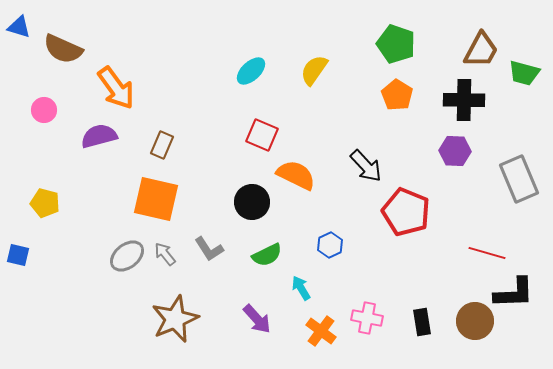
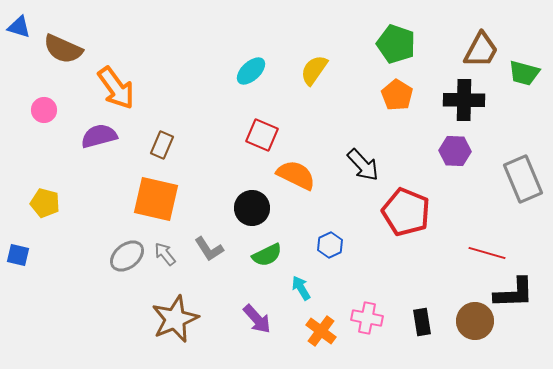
black arrow: moved 3 px left, 1 px up
gray rectangle: moved 4 px right
black circle: moved 6 px down
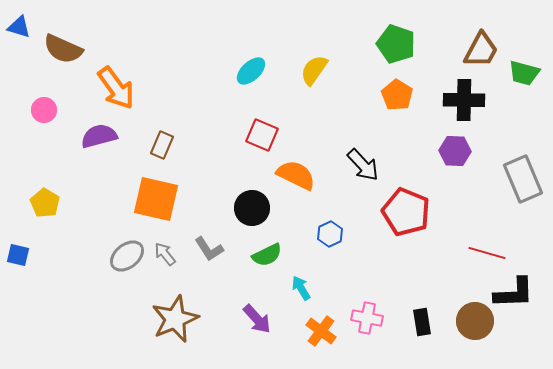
yellow pentagon: rotated 16 degrees clockwise
blue hexagon: moved 11 px up
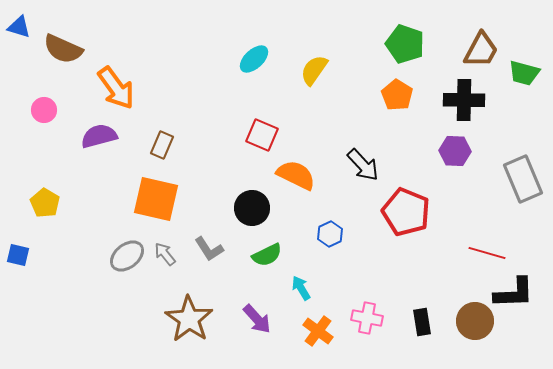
green pentagon: moved 9 px right
cyan ellipse: moved 3 px right, 12 px up
brown star: moved 14 px right; rotated 15 degrees counterclockwise
orange cross: moved 3 px left
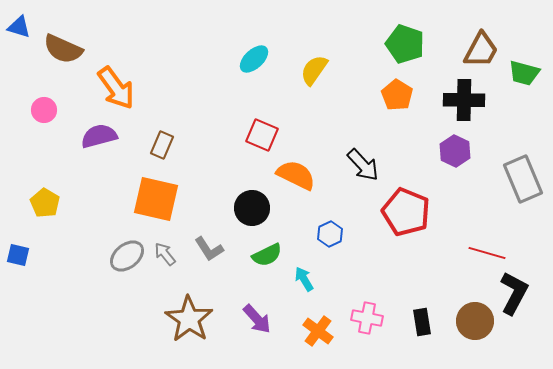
purple hexagon: rotated 24 degrees clockwise
cyan arrow: moved 3 px right, 9 px up
black L-shape: rotated 60 degrees counterclockwise
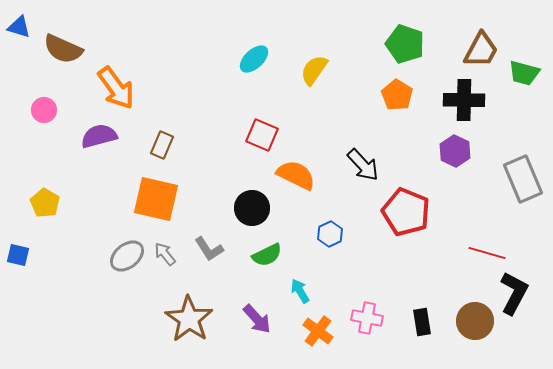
cyan arrow: moved 4 px left, 12 px down
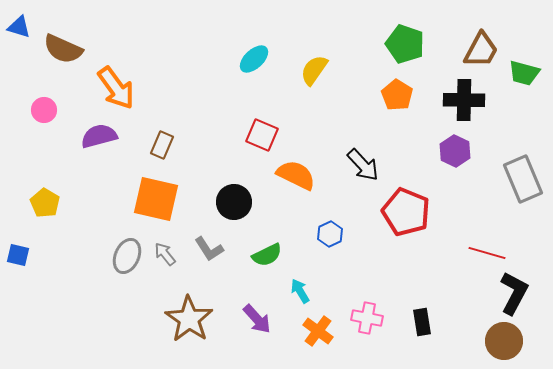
black circle: moved 18 px left, 6 px up
gray ellipse: rotated 28 degrees counterclockwise
brown circle: moved 29 px right, 20 px down
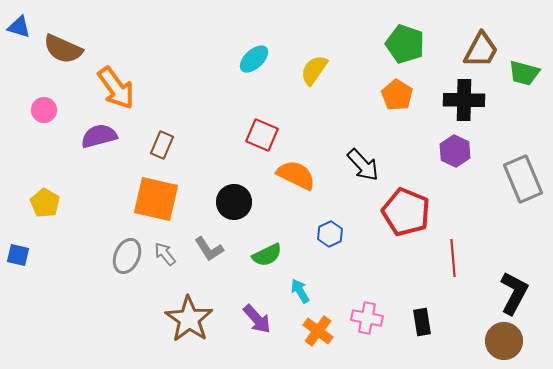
red line: moved 34 px left, 5 px down; rotated 69 degrees clockwise
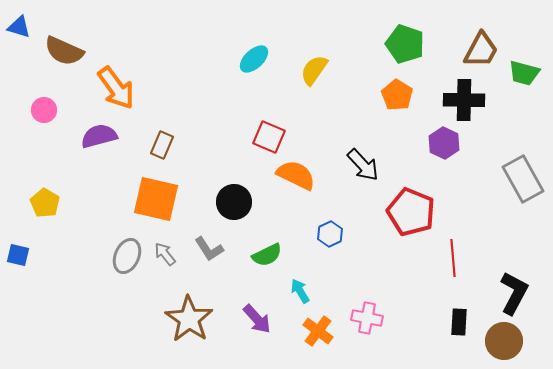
brown semicircle: moved 1 px right, 2 px down
red square: moved 7 px right, 2 px down
purple hexagon: moved 11 px left, 8 px up
gray rectangle: rotated 6 degrees counterclockwise
red pentagon: moved 5 px right
black rectangle: moved 37 px right; rotated 12 degrees clockwise
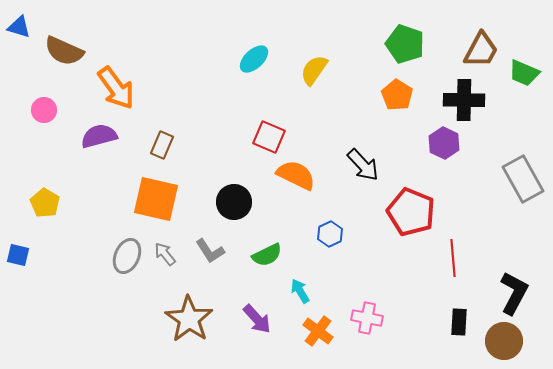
green trapezoid: rotated 8 degrees clockwise
gray L-shape: moved 1 px right, 2 px down
